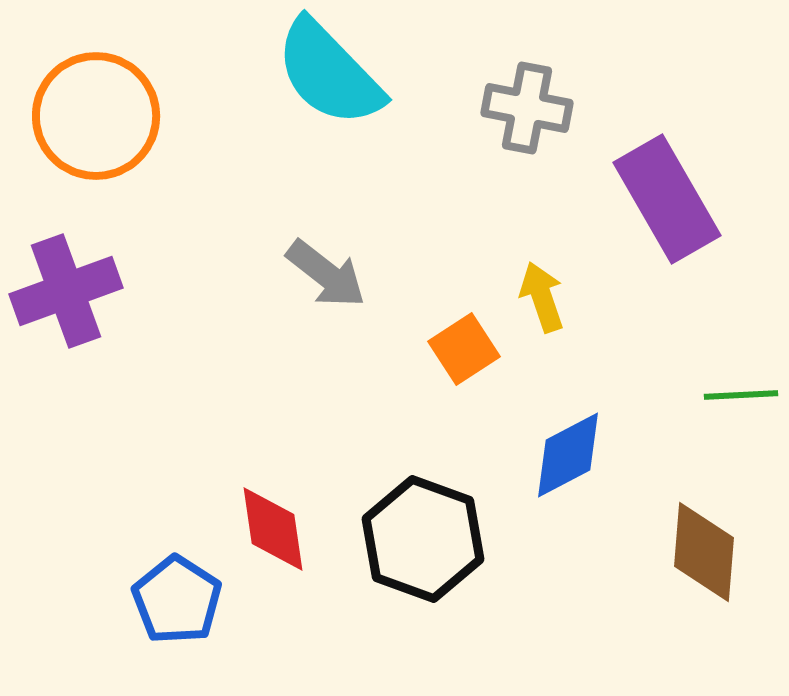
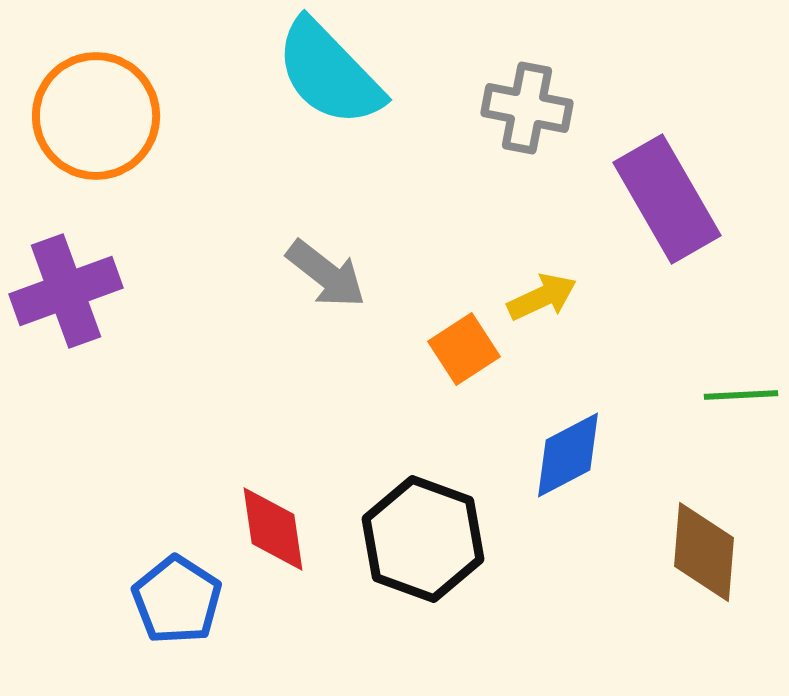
yellow arrow: rotated 84 degrees clockwise
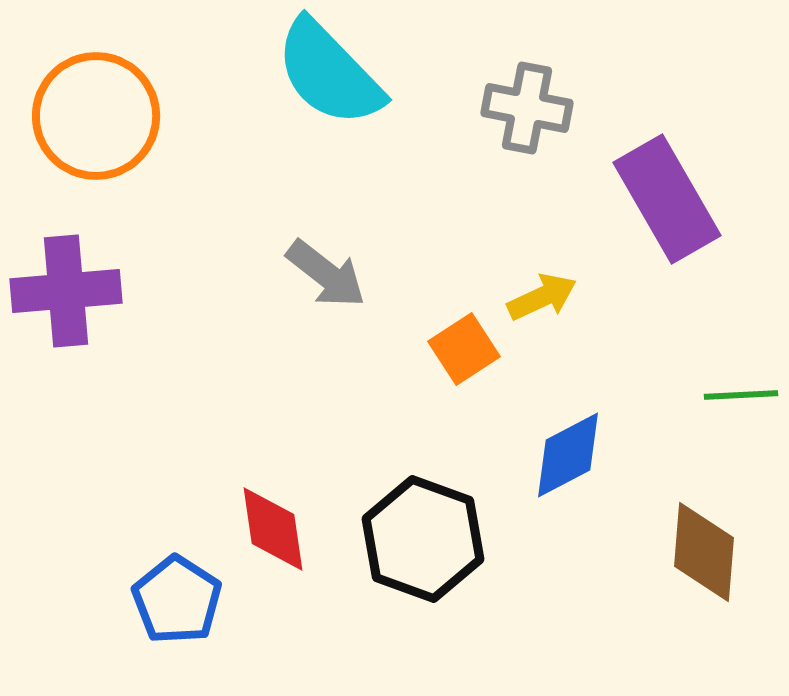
purple cross: rotated 15 degrees clockwise
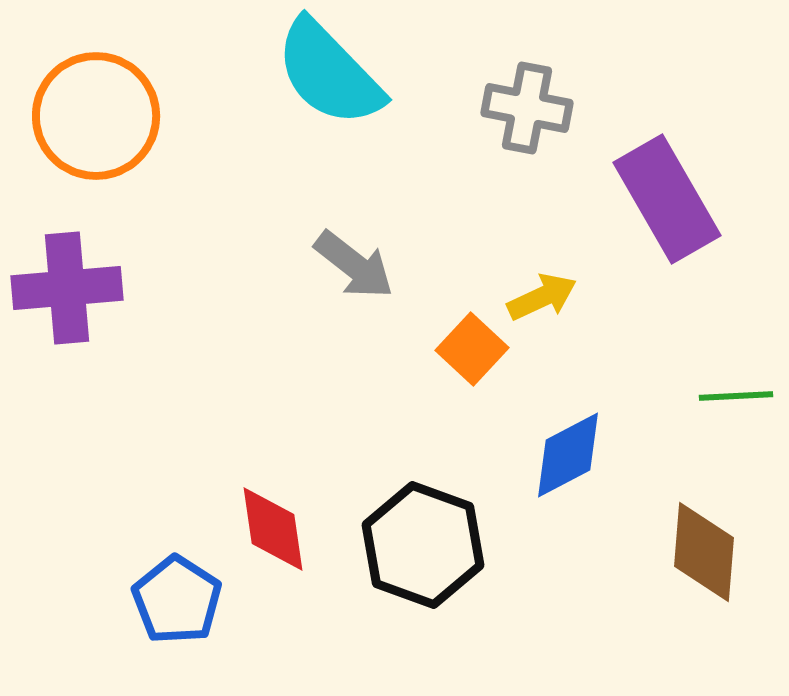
gray arrow: moved 28 px right, 9 px up
purple cross: moved 1 px right, 3 px up
orange square: moved 8 px right; rotated 14 degrees counterclockwise
green line: moved 5 px left, 1 px down
black hexagon: moved 6 px down
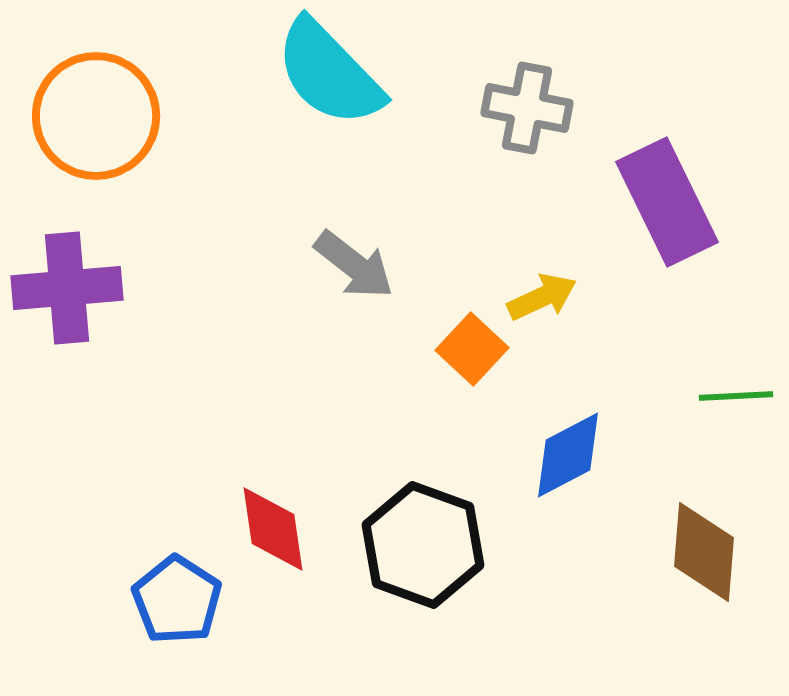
purple rectangle: moved 3 px down; rotated 4 degrees clockwise
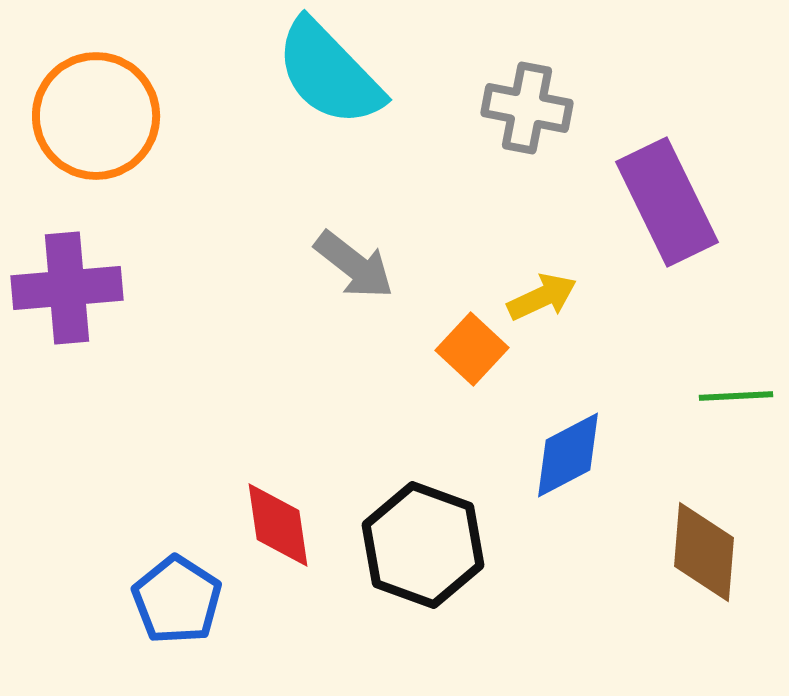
red diamond: moved 5 px right, 4 px up
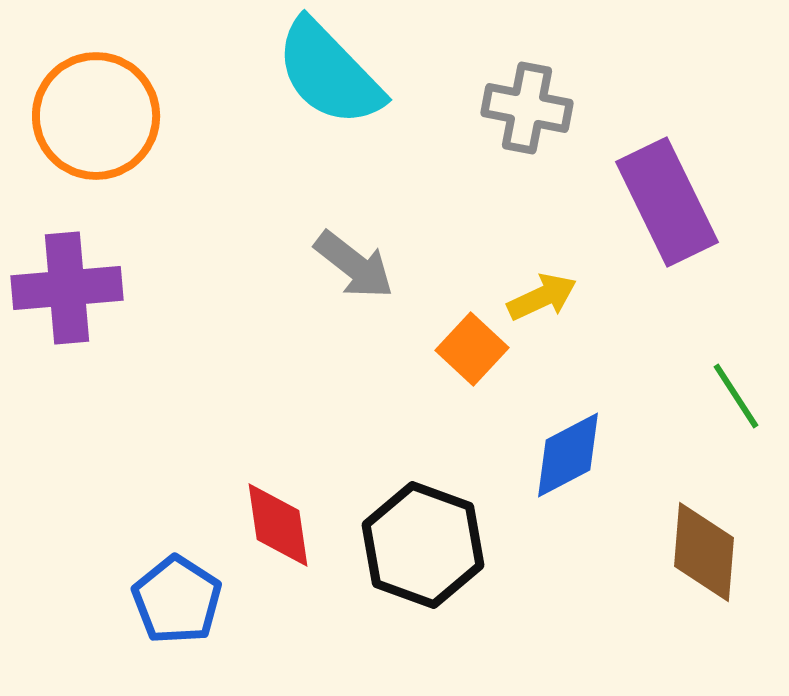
green line: rotated 60 degrees clockwise
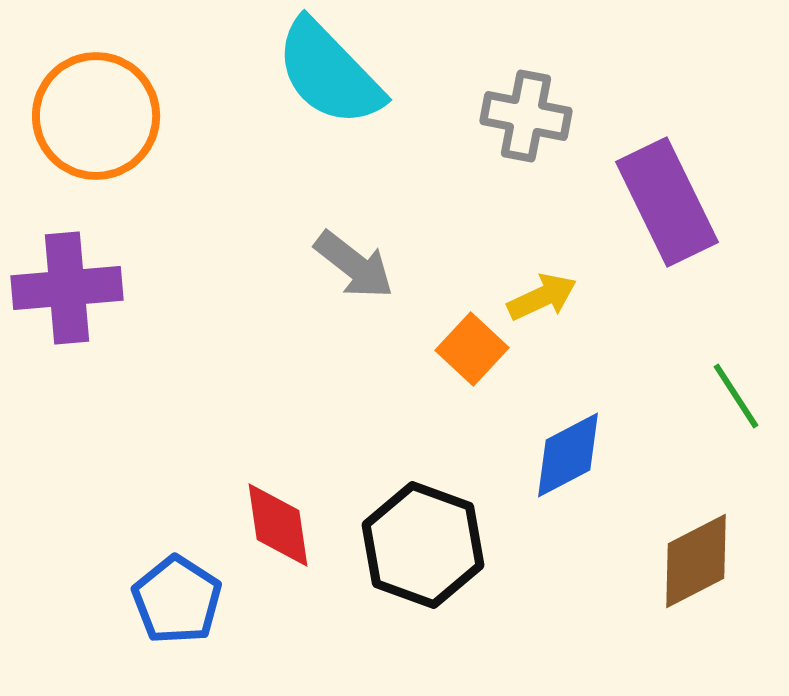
gray cross: moved 1 px left, 8 px down
brown diamond: moved 8 px left, 9 px down; rotated 58 degrees clockwise
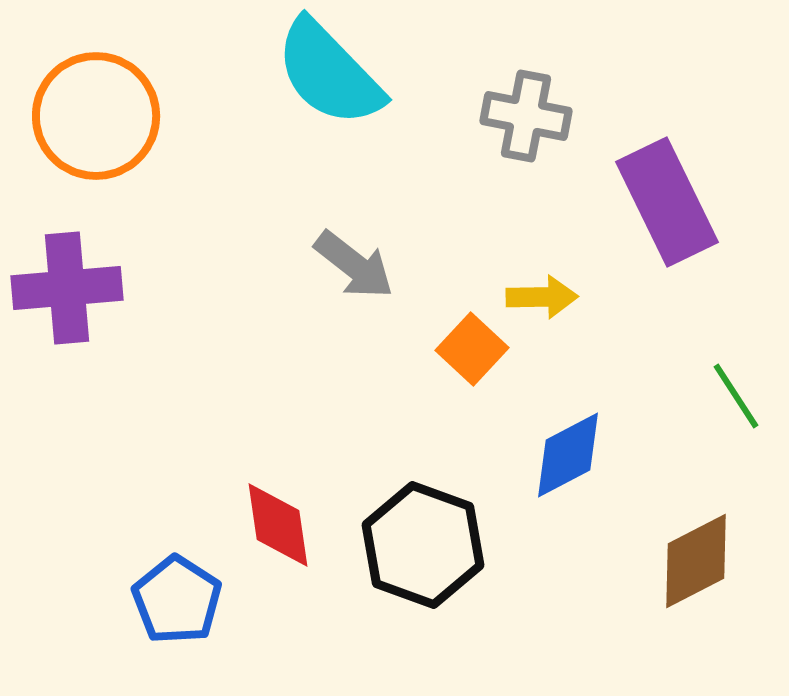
yellow arrow: rotated 24 degrees clockwise
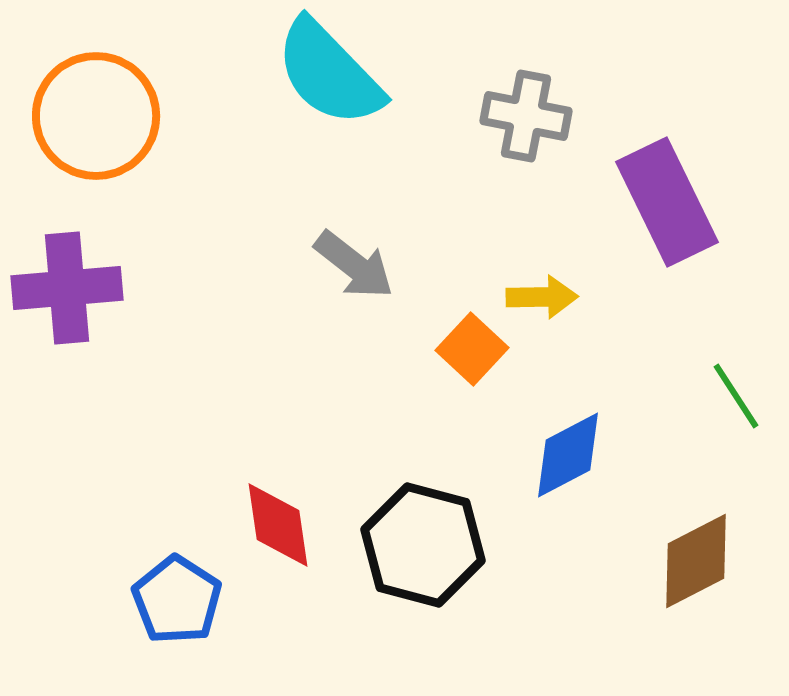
black hexagon: rotated 5 degrees counterclockwise
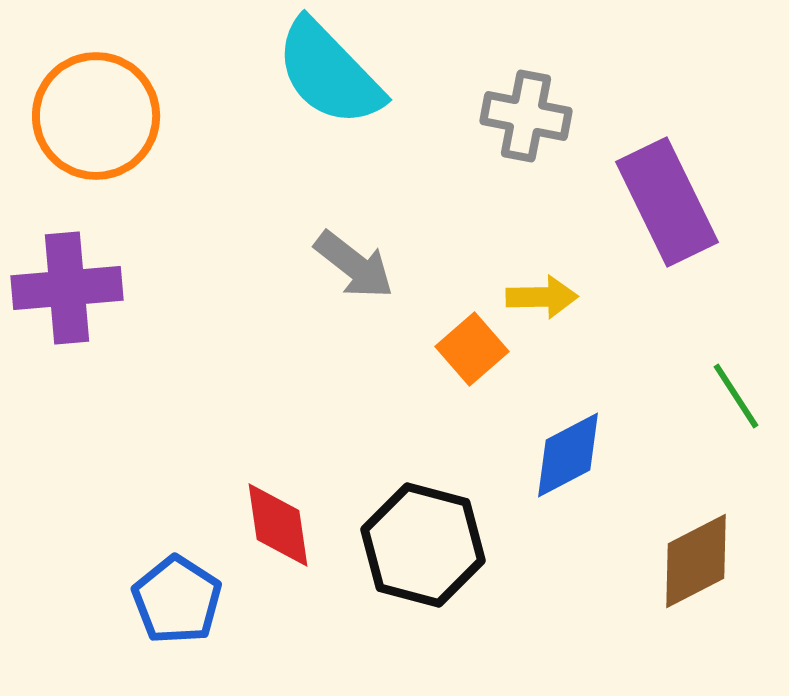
orange square: rotated 6 degrees clockwise
